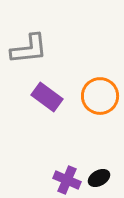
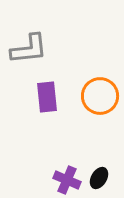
purple rectangle: rotated 48 degrees clockwise
black ellipse: rotated 30 degrees counterclockwise
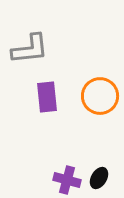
gray L-shape: moved 1 px right
purple cross: rotated 8 degrees counterclockwise
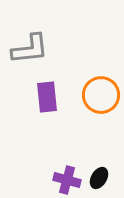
orange circle: moved 1 px right, 1 px up
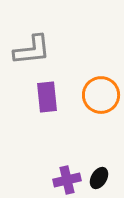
gray L-shape: moved 2 px right, 1 px down
purple cross: rotated 28 degrees counterclockwise
